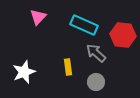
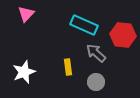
pink triangle: moved 12 px left, 3 px up
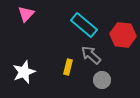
cyan rectangle: rotated 16 degrees clockwise
gray arrow: moved 5 px left, 2 px down
yellow rectangle: rotated 21 degrees clockwise
gray circle: moved 6 px right, 2 px up
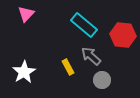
gray arrow: moved 1 px down
yellow rectangle: rotated 42 degrees counterclockwise
white star: rotated 10 degrees counterclockwise
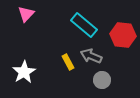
gray arrow: rotated 20 degrees counterclockwise
yellow rectangle: moved 5 px up
